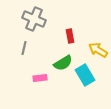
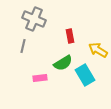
gray line: moved 1 px left, 2 px up
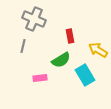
green semicircle: moved 2 px left, 3 px up
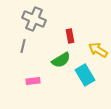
pink rectangle: moved 7 px left, 3 px down
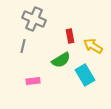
yellow arrow: moved 5 px left, 4 px up
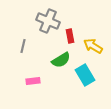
gray cross: moved 14 px right, 2 px down
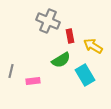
gray line: moved 12 px left, 25 px down
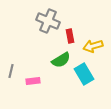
yellow arrow: rotated 48 degrees counterclockwise
cyan rectangle: moved 1 px left, 1 px up
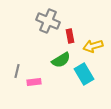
gray line: moved 6 px right
pink rectangle: moved 1 px right, 1 px down
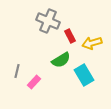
red rectangle: rotated 16 degrees counterclockwise
yellow arrow: moved 1 px left, 3 px up
cyan rectangle: moved 1 px down
pink rectangle: rotated 40 degrees counterclockwise
